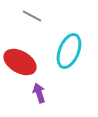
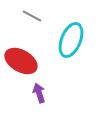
cyan ellipse: moved 2 px right, 11 px up
red ellipse: moved 1 px right, 1 px up
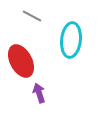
cyan ellipse: rotated 16 degrees counterclockwise
red ellipse: rotated 32 degrees clockwise
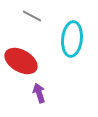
cyan ellipse: moved 1 px right, 1 px up
red ellipse: rotated 32 degrees counterclockwise
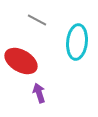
gray line: moved 5 px right, 4 px down
cyan ellipse: moved 5 px right, 3 px down
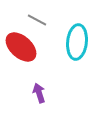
red ellipse: moved 14 px up; rotated 12 degrees clockwise
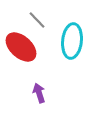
gray line: rotated 18 degrees clockwise
cyan ellipse: moved 5 px left, 1 px up
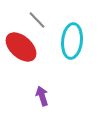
purple arrow: moved 3 px right, 3 px down
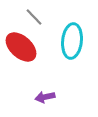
gray line: moved 3 px left, 3 px up
purple arrow: moved 3 px right, 1 px down; rotated 84 degrees counterclockwise
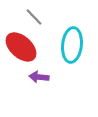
cyan ellipse: moved 4 px down
purple arrow: moved 6 px left, 20 px up; rotated 18 degrees clockwise
